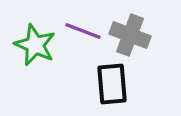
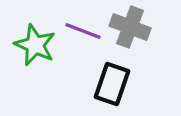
gray cross: moved 8 px up
black rectangle: rotated 24 degrees clockwise
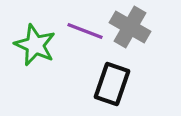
gray cross: rotated 9 degrees clockwise
purple line: moved 2 px right
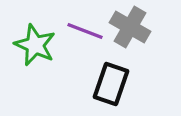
black rectangle: moved 1 px left
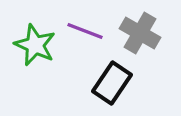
gray cross: moved 10 px right, 6 px down
black rectangle: moved 1 px right, 1 px up; rotated 15 degrees clockwise
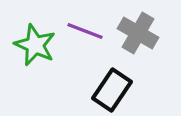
gray cross: moved 2 px left
black rectangle: moved 7 px down
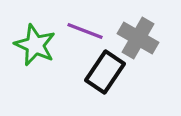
gray cross: moved 5 px down
black rectangle: moved 7 px left, 18 px up
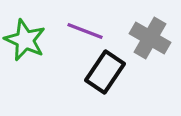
gray cross: moved 12 px right
green star: moved 10 px left, 5 px up
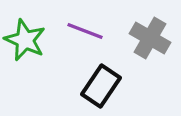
black rectangle: moved 4 px left, 14 px down
